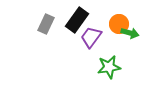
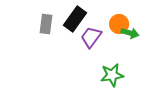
black rectangle: moved 2 px left, 1 px up
gray rectangle: rotated 18 degrees counterclockwise
green star: moved 3 px right, 8 px down
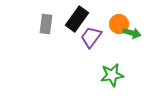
black rectangle: moved 2 px right
green arrow: moved 2 px right
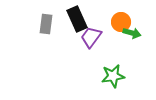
black rectangle: rotated 60 degrees counterclockwise
orange circle: moved 2 px right, 2 px up
green star: moved 1 px right, 1 px down
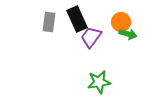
gray rectangle: moved 3 px right, 2 px up
green arrow: moved 4 px left, 1 px down
green star: moved 14 px left, 6 px down
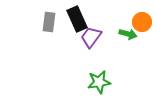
orange circle: moved 21 px right
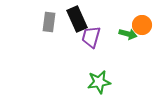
orange circle: moved 3 px down
purple trapezoid: rotated 20 degrees counterclockwise
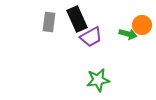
purple trapezoid: rotated 135 degrees counterclockwise
green star: moved 1 px left, 2 px up
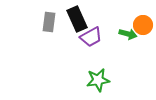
orange circle: moved 1 px right
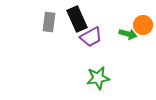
green star: moved 2 px up
